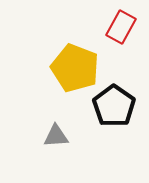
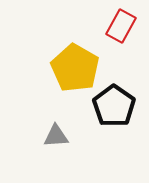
red rectangle: moved 1 px up
yellow pentagon: rotated 9 degrees clockwise
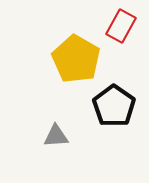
yellow pentagon: moved 1 px right, 9 px up
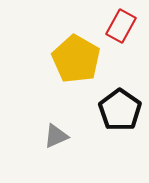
black pentagon: moved 6 px right, 4 px down
gray triangle: rotated 20 degrees counterclockwise
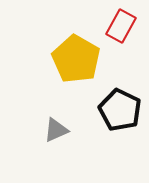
black pentagon: rotated 9 degrees counterclockwise
gray triangle: moved 6 px up
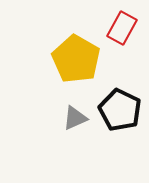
red rectangle: moved 1 px right, 2 px down
gray triangle: moved 19 px right, 12 px up
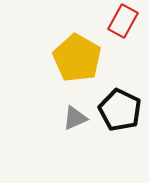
red rectangle: moved 1 px right, 7 px up
yellow pentagon: moved 1 px right, 1 px up
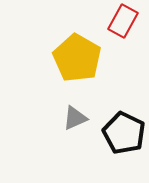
black pentagon: moved 4 px right, 23 px down
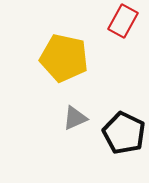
yellow pentagon: moved 13 px left; rotated 18 degrees counterclockwise
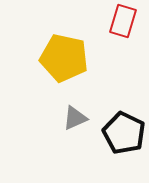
red rectangle: rotated 12 degrees counterclockwise
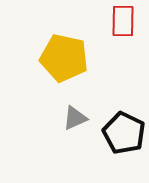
red rectangle: rotated 16 degrees counterclockwise
